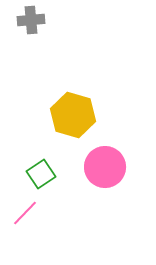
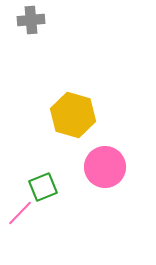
green square: moved 2 px right, 13 px down; rotated 12 degrees clockwise
pink line: moved 5 px left
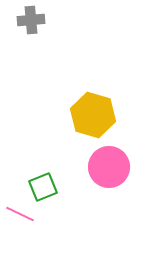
yellow hexagon: moved 20 px right
pink circle: moved 4 px right
pink line: moved 1 px down; rotated 72 degrees clockwise
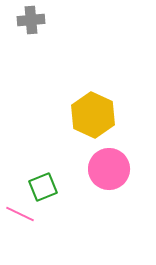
yellow hexagon: rotated 9 degrees clockwise
pink circle: moved 2 px down
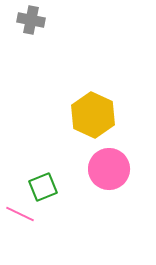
gray cross: rotated 16 degrees clockwise
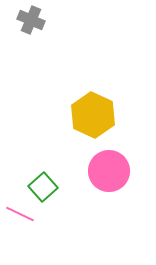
gray cross: rotated 12 degrees clockwise
pink circle: moved 2 px down
green square: rotated 20 degrees counterclockwise
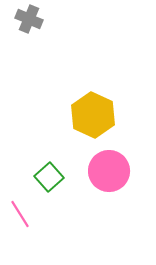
gray cross: moved 2 px left, 1 px up
green square: moved 6 px right, 10 px up
pink line: rotated 32 degrees clockwise
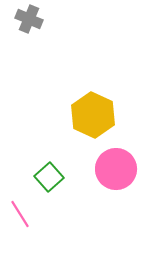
pink circle: moved 7 px right, 2 px up
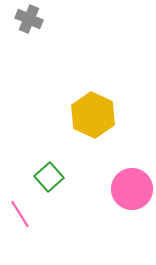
pink circle: moved 16 px right, 20 px down
